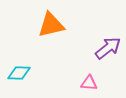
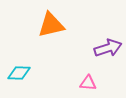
purple arrow: rotated 20 degrees clockwise
pink triangle: moved 1 px left
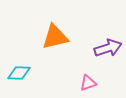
orange triangle: moved 4 px right, 12 px down
pink triangle: rotated 24 degrees counterclockwise
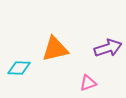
orange triangle: moved 12 px down
cyan diamond: moved 5 px up
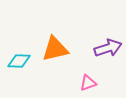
cyan diamond: moved 7 px up
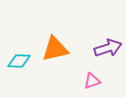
pink triangle: moved 4 px right, 2 px up
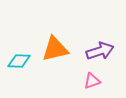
purple arrow: moved 8 px left, 3 px down
